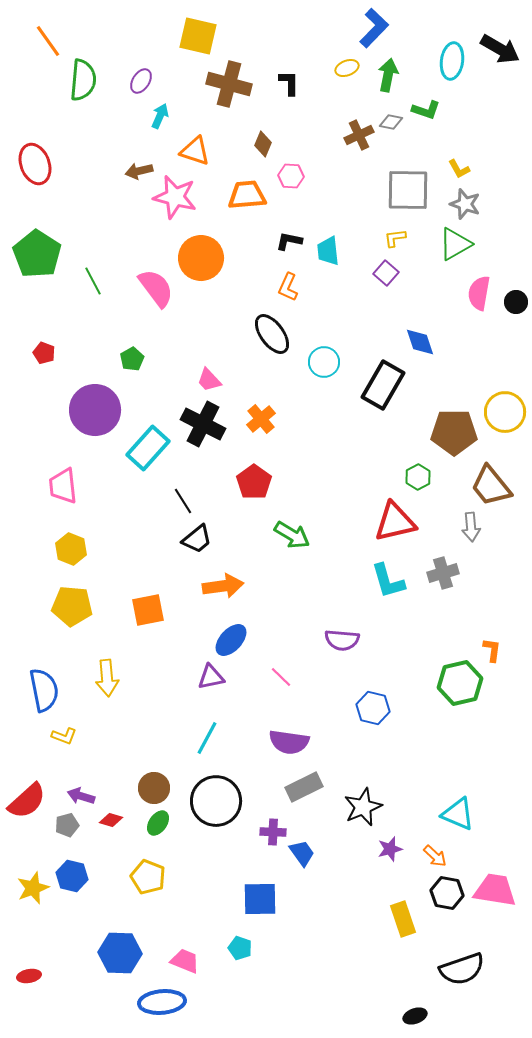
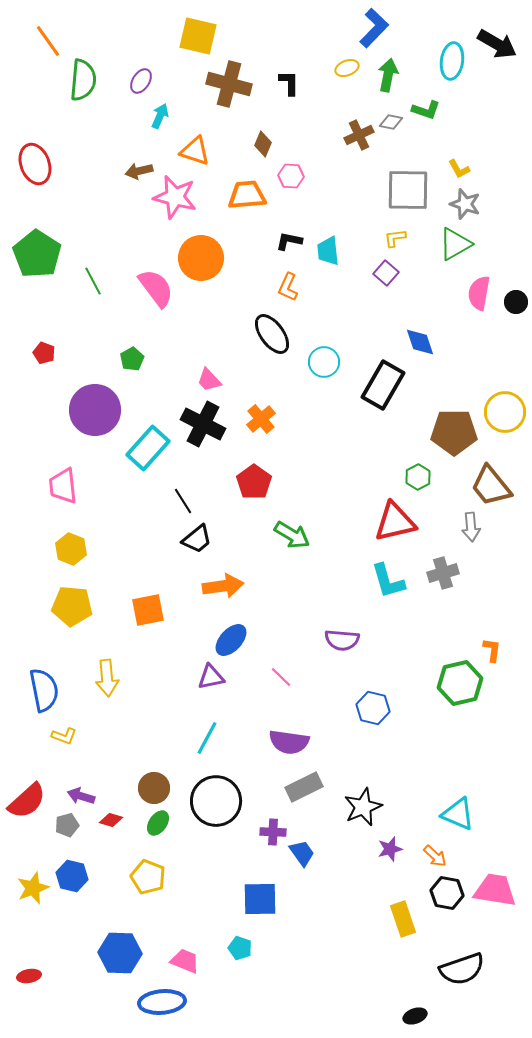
black arrow at (500, 49): moved 3 px left, 5 px up
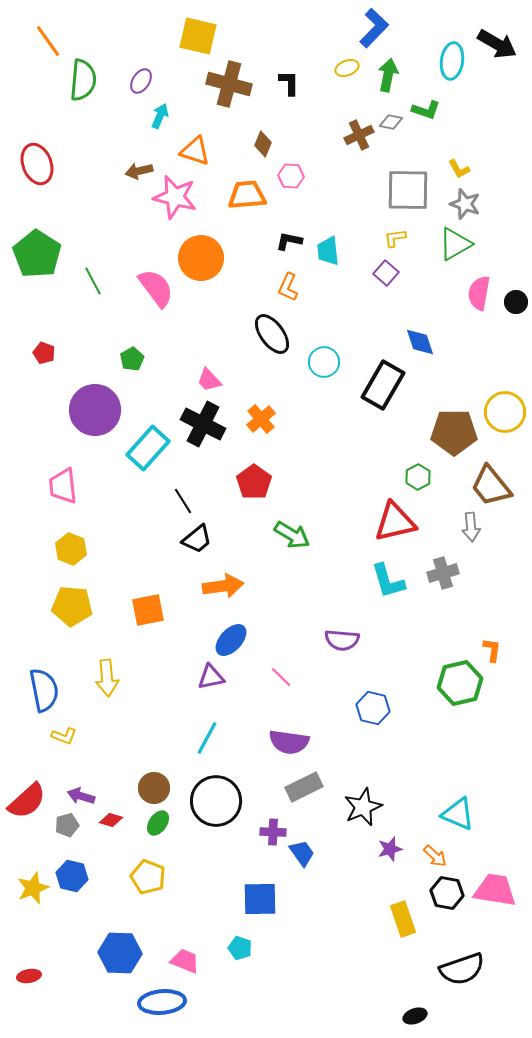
red ellipse at (35, 164): moved 2 px right
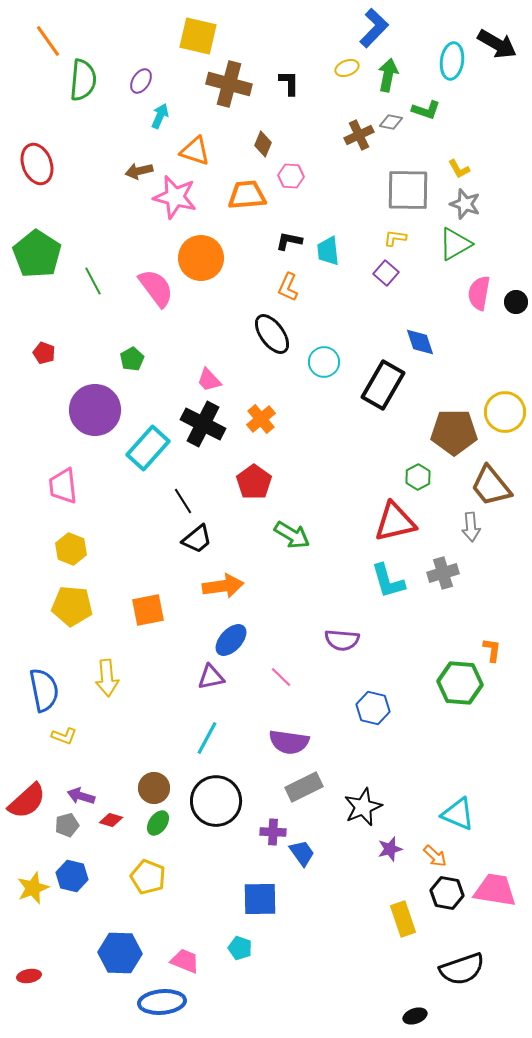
yellow L-shape at (395, 238): rotated 15 degrees clockwise
green hexagon at (460, 683): rotated 18 degrees clockwise
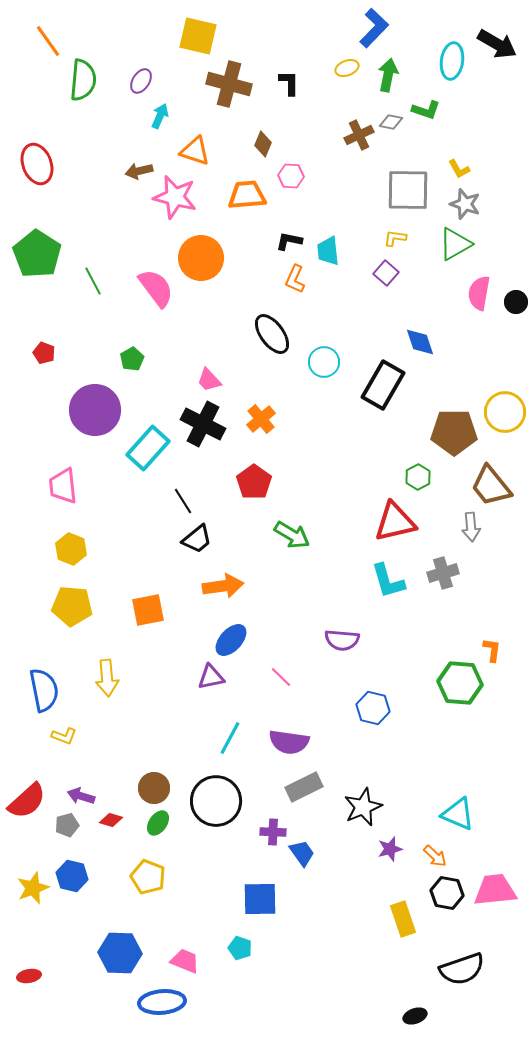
orange L-shape at (288, 287): moved 7 px right, 8 px up
cyan line at (207, 738): moved 23 px right
pink trapezoid at (495, 890): rotated 15 degrees counterclockwise
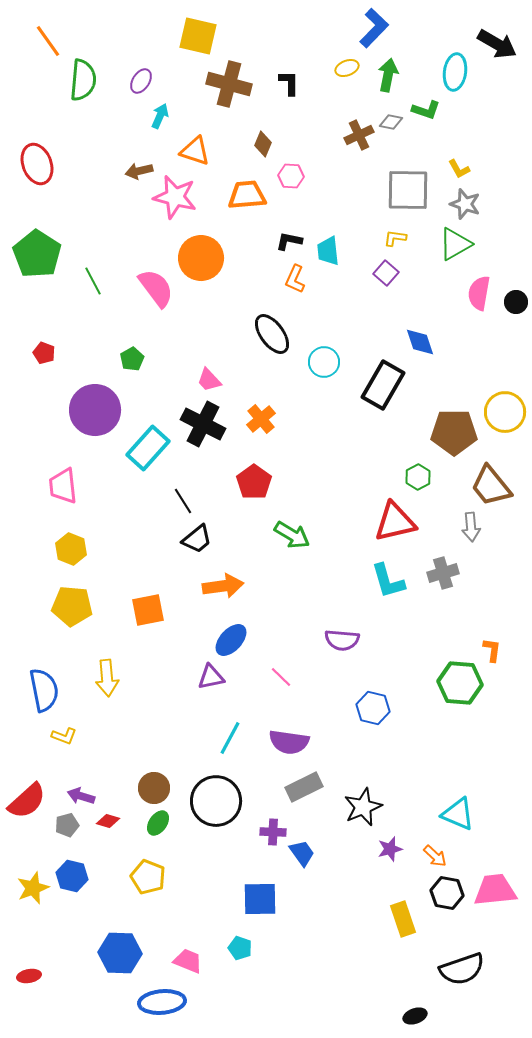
cyan ellipse at (452, 61): moved 3 px right, 11 px down
red diamond at (111, 820): moved 3 px left, 1 px down
pink trapezoid at (185, 961): moved 3 px right
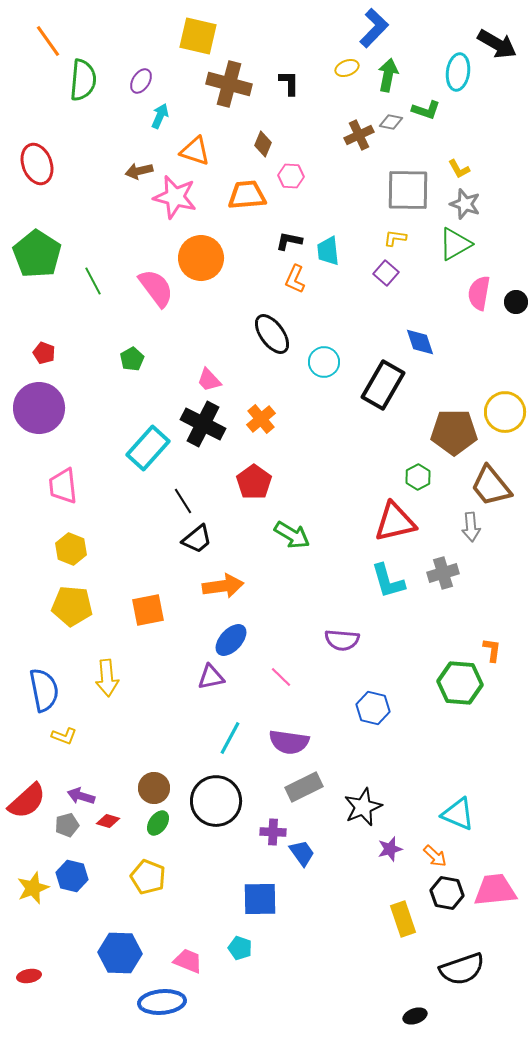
cyan ellipse at (455, 72): moved 3 px right
purple circle at (95, 410): moved 56 px left, 2 px up
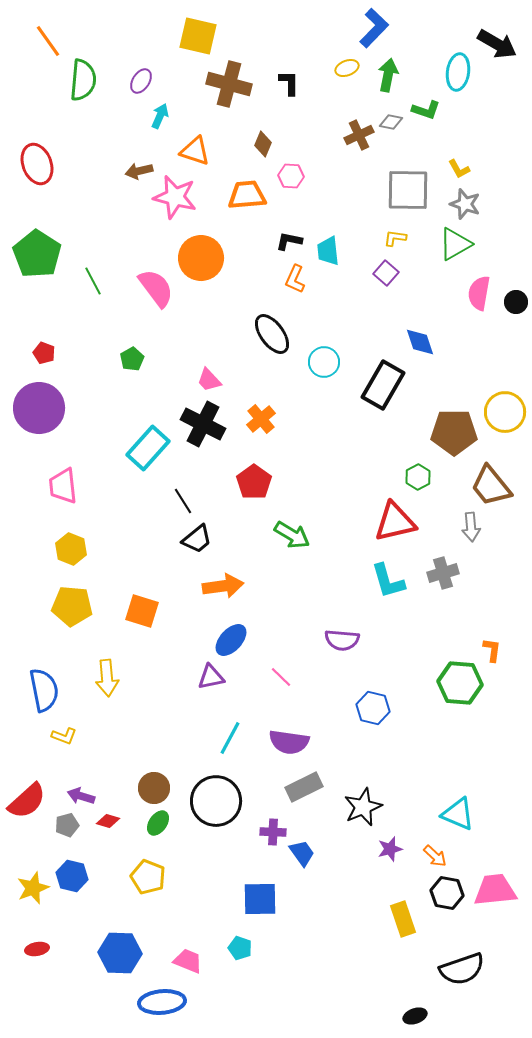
orange square at (148, 610): moved 6 px left, 1 px down; rotated 28 degrees clockwise
red ellipse at (29, 976): moved 8 px right, 27 px up
